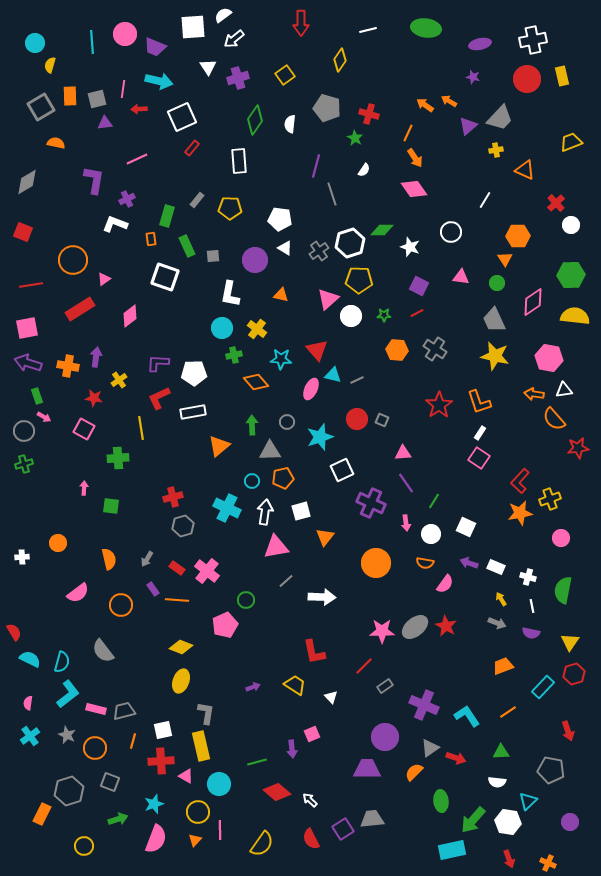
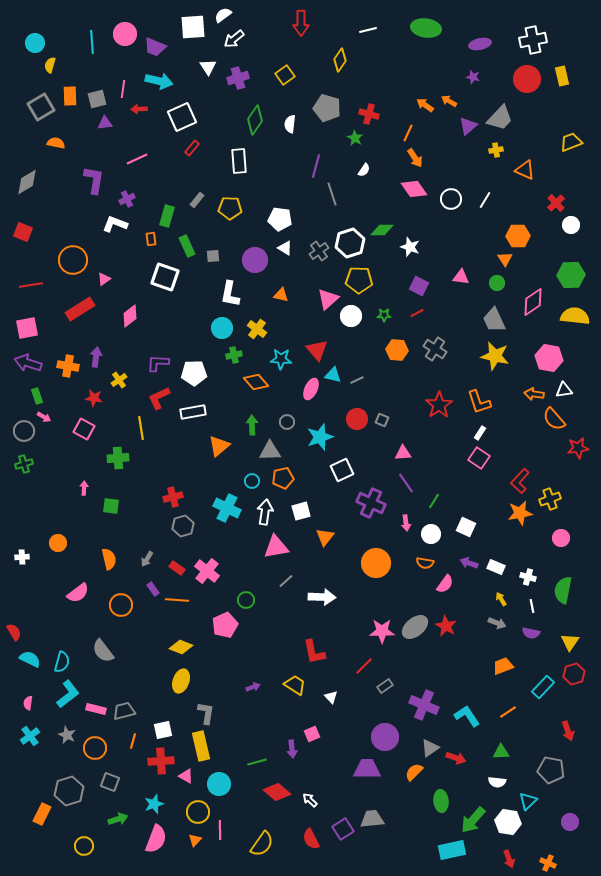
white circle at (451, 232): moved 33 px up
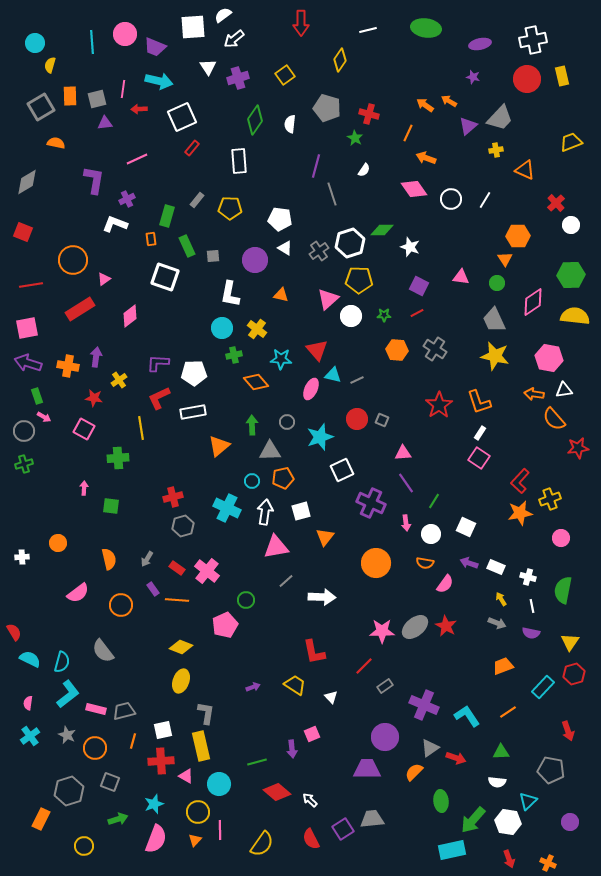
orange arrow at (415, 158): moved 11 px right; rotated 144 degrees clockwise
orange rectangle at (42, 814): moved 1 px left, 5 px down
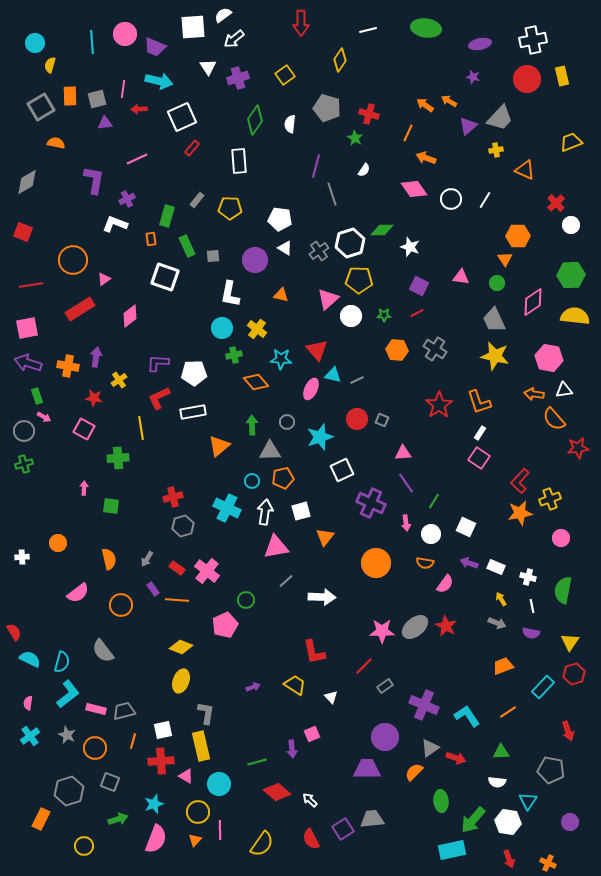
cyan triangle at (528, 801): rotated 12 degrees counterclockwise
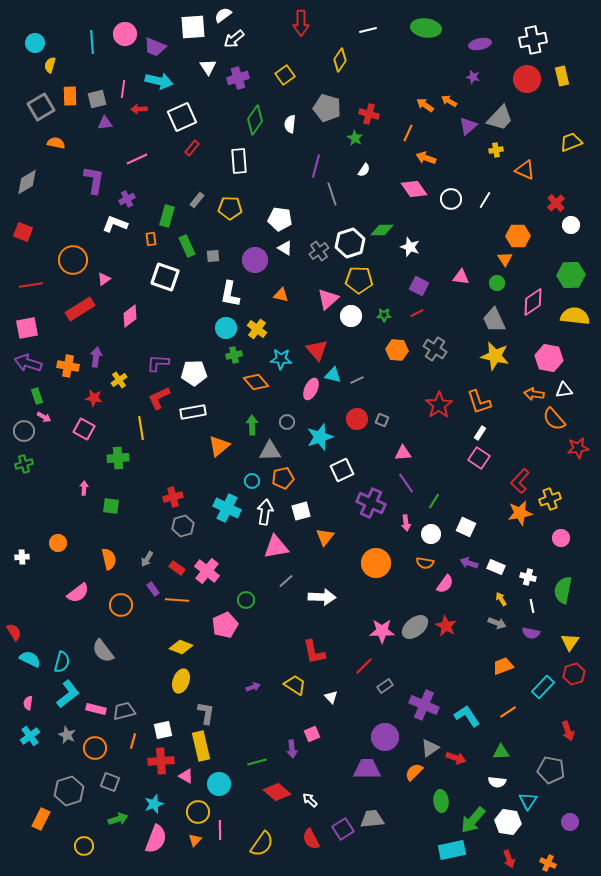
cyan circle at (222, 328): moved 4 px right
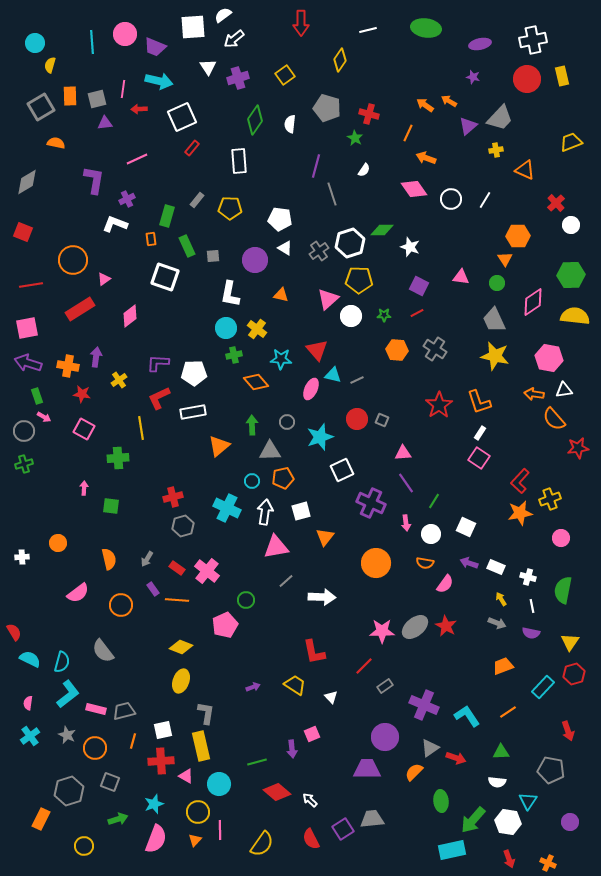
red star at (94, 398): moved 12 px left, 4 px up
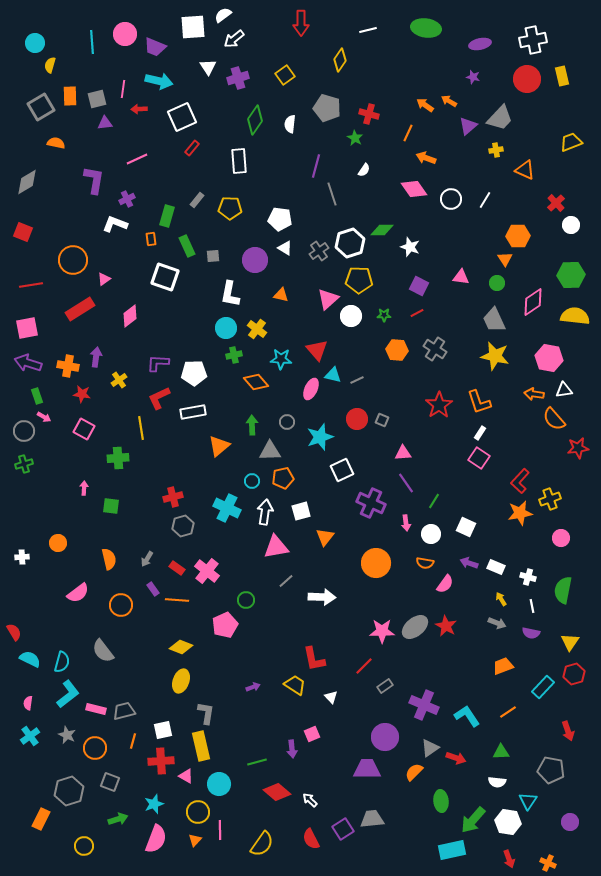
red L-shape at (314, 652): moved 7 px down
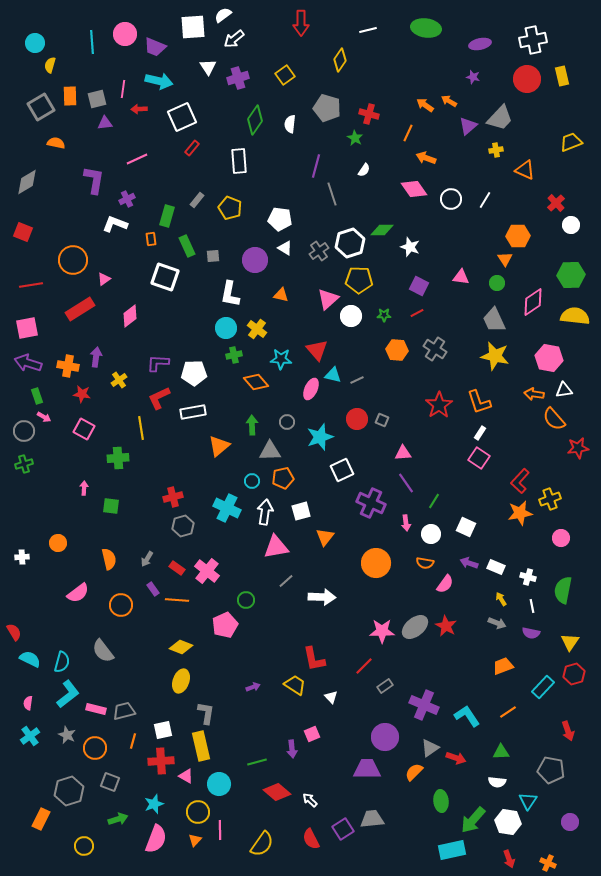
yellow pentagon at (230, 208): rotated 20 degrees clockwise
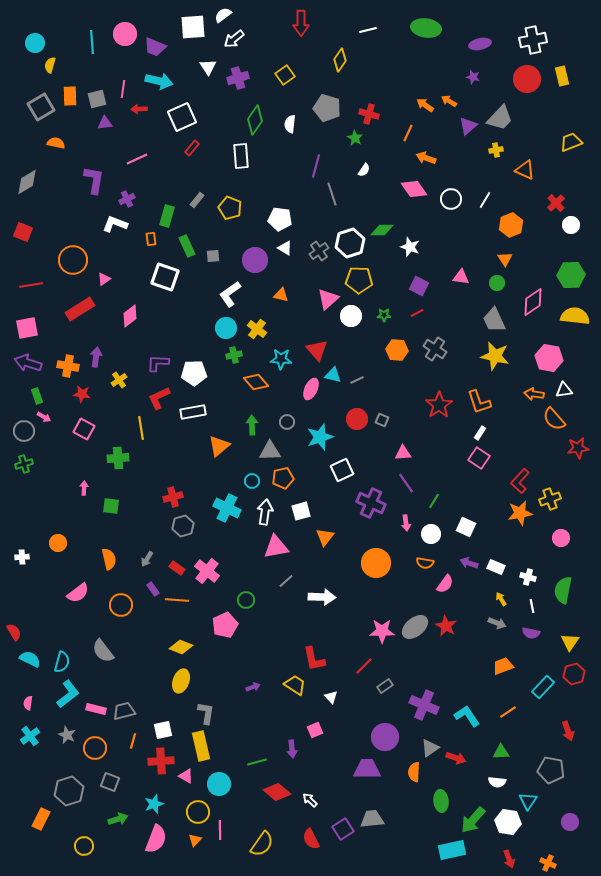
white rectangle at (239, 161): moved 2 px right, 5 px up
orange hexagon at (518, 236): moved 7 px left, 11 px up; rotated 20 degrees counterclockwise
white L-shape at (230, 294): rotated 44 degrees clockwise
pink square at (312, 734): moved 3 px right, 4 px up
orange semicircle at (414, 772): rotated 42 degrees counterclockwise
